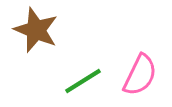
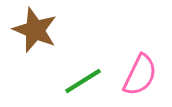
brown star: moved 1 px left
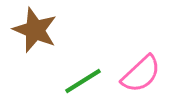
pink semicircle: moved 1 px right, 1 px up; rotated 21 degrees clockwise
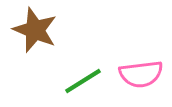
pink semicircle: rotated 36 degrees clockwise
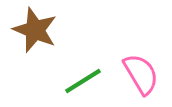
pink semicircle: rotated 114 degrees counterclockwise
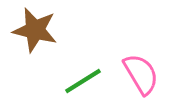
brown star: rotated 9 degrees counterclockwise
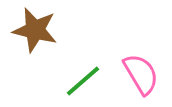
green line: rotated 9 degrees counterclockwise
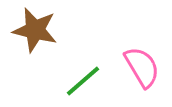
pink semicircle: moved 1 px right, 7 px up
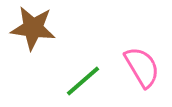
brown star: moved 2 px left, 2 px up; rotated 6 degrees counterclockwise
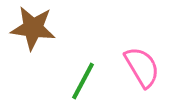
green line: rotated 21 degrees counterclockwise
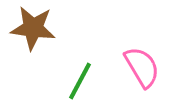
green line: moved 3 px left
